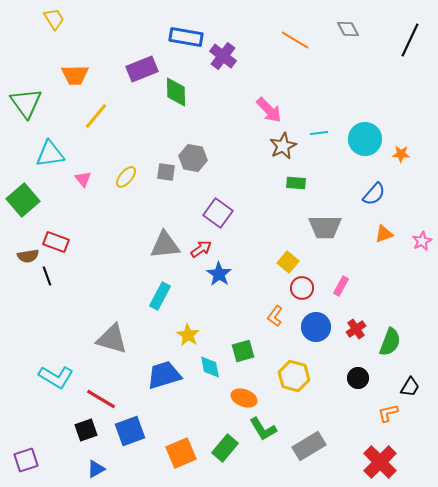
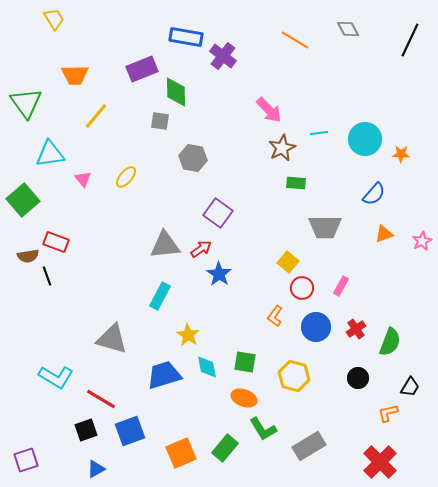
brown star at (283, 146): moved 1 px left, 2 px down
gray square at (166, 172): moved 6 px left, 51 px up
green square at (243, 351): moved 2 px right, 11 px down; rotated 25 degrees clockwise
cyan diamond at (210, 367): moved 3 px left
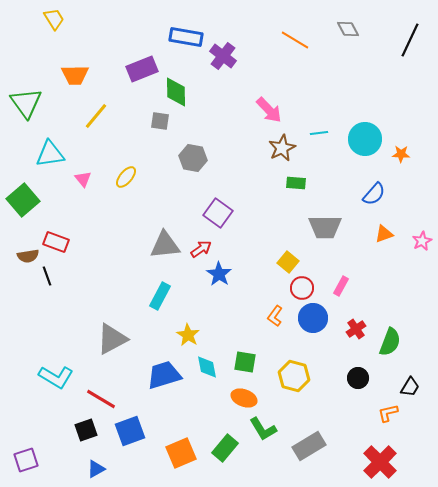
blue circle at (316, 327): moved 3 px left, 9 px up
gray triangle at (112, 339): rotated 44 degrees counterclockwise
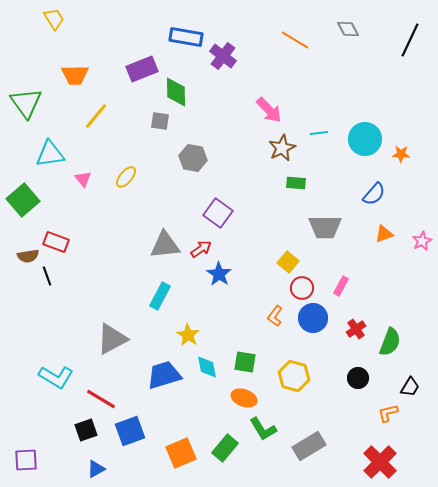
purple square at (26, 460): rotated 15 degrees clockwise
